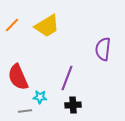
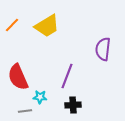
purple line: moved 2 px up
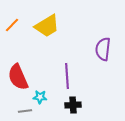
purple line: rotated 25 degrees counterclockwise
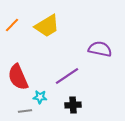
purple semicircle: moved 3 px left; rotated 95 degrees clockwise
purple line: rotated 60 degrees clockwise
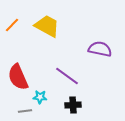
yellow trapezoid: rotated 120 degrees counterclockwise
purple line: rotated 70 degrees clockwise
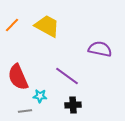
cyan star: moved 1 px up
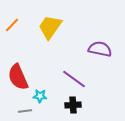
yellow trapezoid: moved 3 px right, 1 px down; rotated 84 degrees counterclockwise
purple line: moved 7 px right, 3 px down
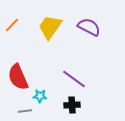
purple semicircle: moved 11 px left, 22 px up; rotated 15 degrees clockwise
black cross: moved 1 px left
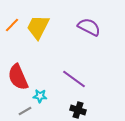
yellow trapezoid: moved 12 px left; rotated 8 degrees counterclockwise
black cross: moved 6 px right, 5 px down; rotated 21 degrees clockwise
gray line: rotated 24 degrees counterclockwise
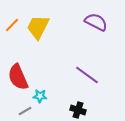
purple semicircle: moved 7 px right, 5 px up
purple line: moved 13 px right, 4 px up
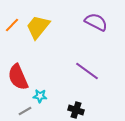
yellow trapezoid: rotated 12 degrees clockwise
purple line: moved 4 px up
black cross: moved 2 px left
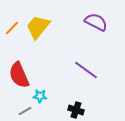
orange line: moved 3 px down
purple line: moved 1 px left, 1 px up
red semicircle: moved 1 px right, 2 px up
